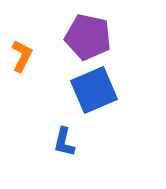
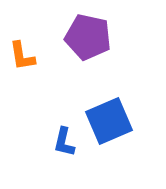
orange L-shape: rotated 144 degrees clockwise
blue square: moved 15 px right, 31 px down
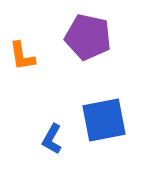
blue square: moved 5 px left, 1 px up; rotated 12 degrees clockwise
blue L-shape: moved 12 px left, 3 px up; rotated 16 degrees clockwise
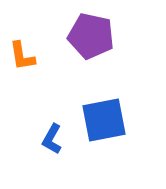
purple pentagon: moved 3 px right, 1 px up
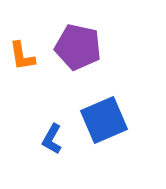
purple pentagon: moved 13 px left, 11 px down
blue square: rotated 12 degrees counterclockwise
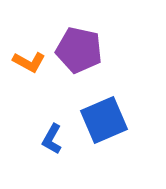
purple pentagon: moved 1 px right, 3 px down
orange L-shape: moved 7 px right, 6 px down; rotated 52 degrees counterclockwise
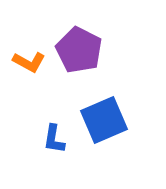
purple pentagon: rotated 15 degrees clockwise
blue L-shape: moved 2 px right; rotated 20 degrees counterclockwise
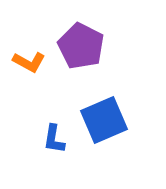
purple pentagon: moved 2 px right, 4 px up
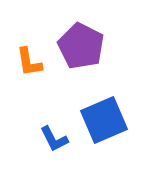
orange L-shape: rotated 52 degrees clockwise
blue L-shape: rotated 36 degrees counterclockwise
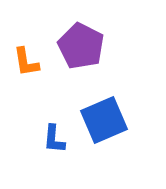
orange L-shape: moved 3 px left
blue L-shape: rotated 32 degrees clockwise
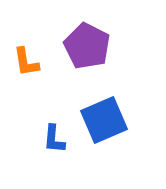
purple pentagon: moved 6 px right
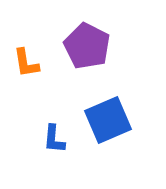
orange L-shape: moved 1 px down
blue square: moved 4 px right
